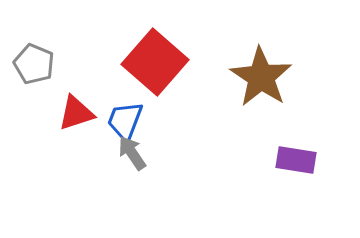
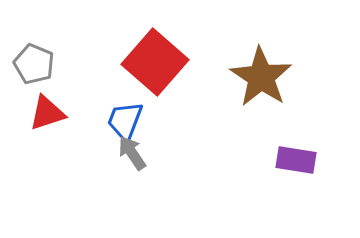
red triangle: moved 29 px left
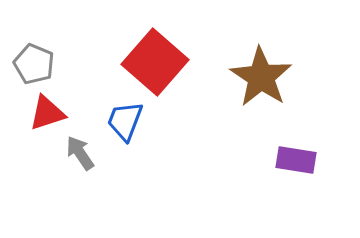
gray arrow: moved 52 px left
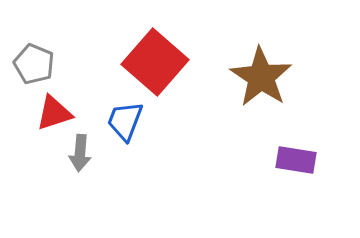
red triangle: moved 7 px right
gray arrow: rotated 141 degrees counterclockwise
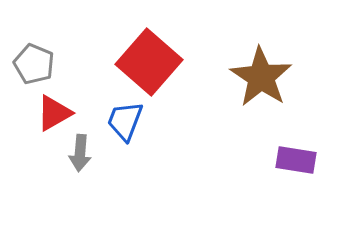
red square: moved 6 px left
red triangle: rotated 12 degrees counterclockwise
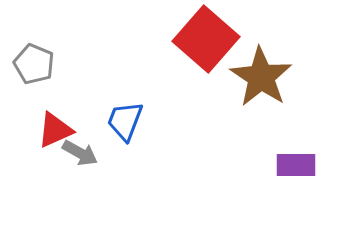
red square: moved 57 px right, 23 px up
red triangle: moved 1 px right, 17 px down; rotated 6 degrees clockwise
gray arrow: rotated 66 degrees counterclockwise
purple rectangle: moved 5 px down; rotated 9 degrees counterclockwise
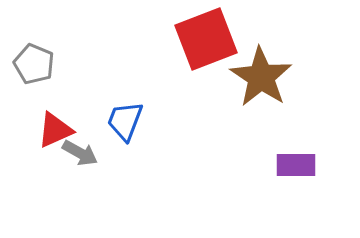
red square: rotated 28 degrees clockwise
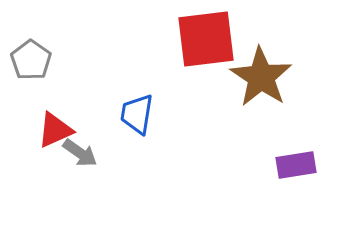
red square: rotated 14 degrees clockwise
gray pentagon: moved 3 px left, 4 px up; rotated 12 degrees clockwise
blue trapezoid: moved 12 px right, 7 px up; rotated 12 degrees counterclockwise
gray arrow: rotated 6 degrees clockwise
purple rectangle: rotated 9 degrees counterclockwise
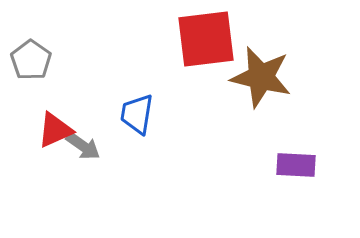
brown star: rotated 20 degrees counterclockwise
gray arrow: moved 3 px right, 7 px up
purple rectangle: rotated 12 degrees clockwise
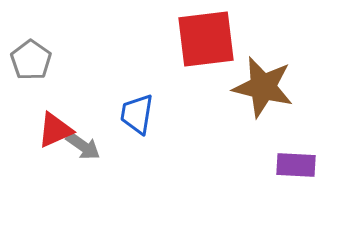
brown star: moved 2 px right, 10 px down
